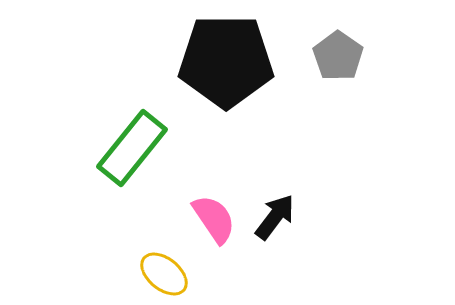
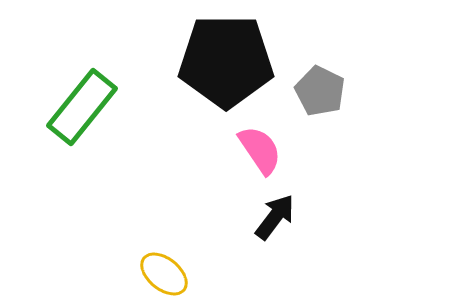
gray pentagon: moved 18 px left, 35 px down; rotated 9 degrees counterclockwise
green rectangle: moved 50 px left, 41 px up
pink semicircle: moved 46 px right, 69 px up
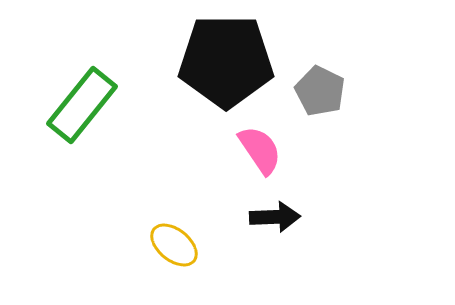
green rectangle: moved 2 px up
black arrow: rotated 51 degrees clockwise
yellow ellipse: moved 10 px right, 29 px up
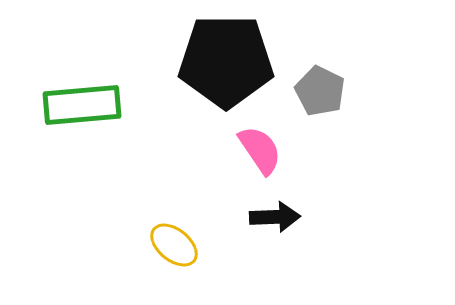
green rectangle: rotated 46 degrees clockwise
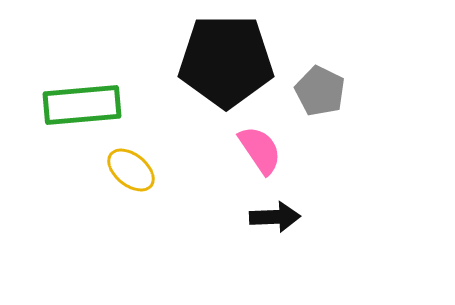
yellow ellipse: moved 43 px left, 75 px up
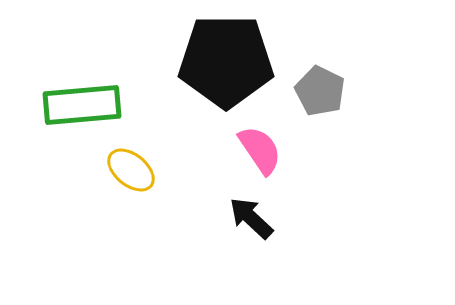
black arrow: moved 24 px left, 1 px down; rotated 135 degrees counterclockwise
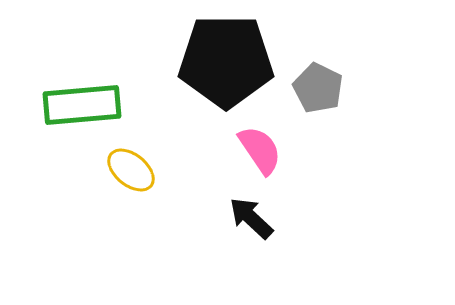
gray pentagon: moved 2 px left, 3 px up
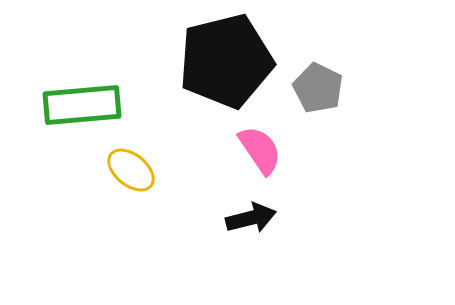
black pentagon: rotated 14 degrees counterclockwise
black arrow: rotated 123 degrees clockwise
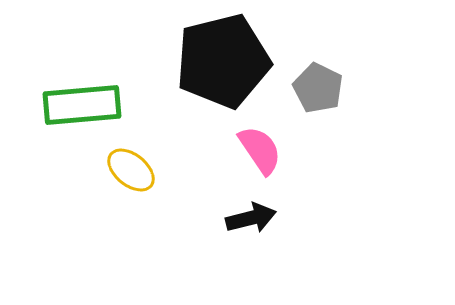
black pentagon: moved 3 px left
